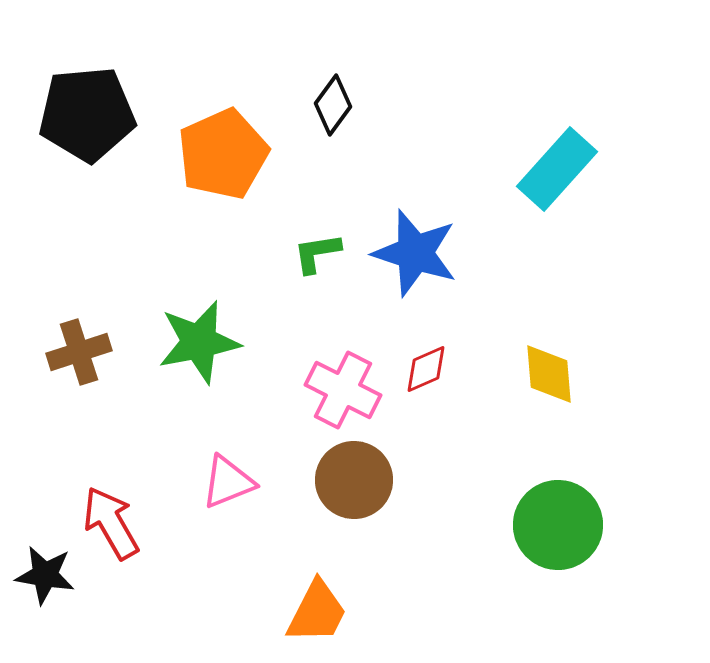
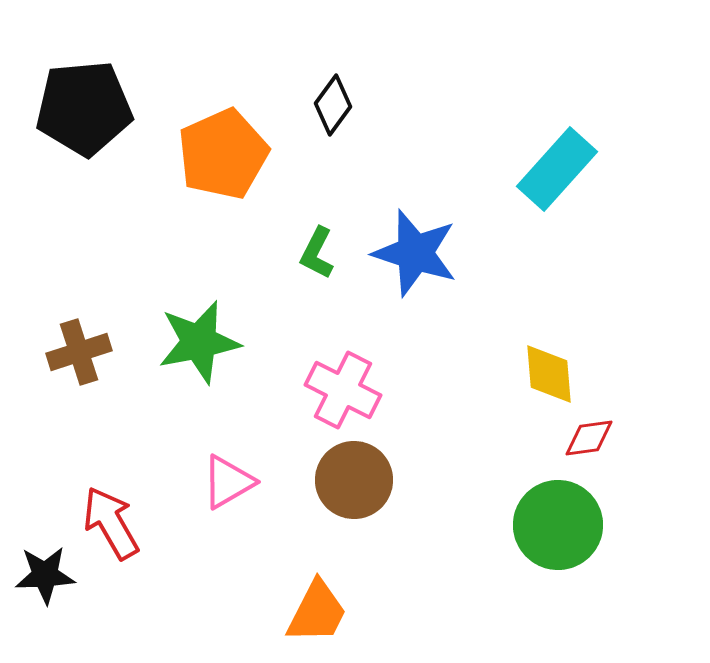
black pentagon: moved 3 px left, 6 px up
green L-shape: rotated 54 degrees counterclockwise
red diamond: moved 163 px right, 69 px down; rotated 16 degrees clockwise
pink triangle: rotated 8 degrees counterclockwise
black star: rotated 12 degrees counterclockwise
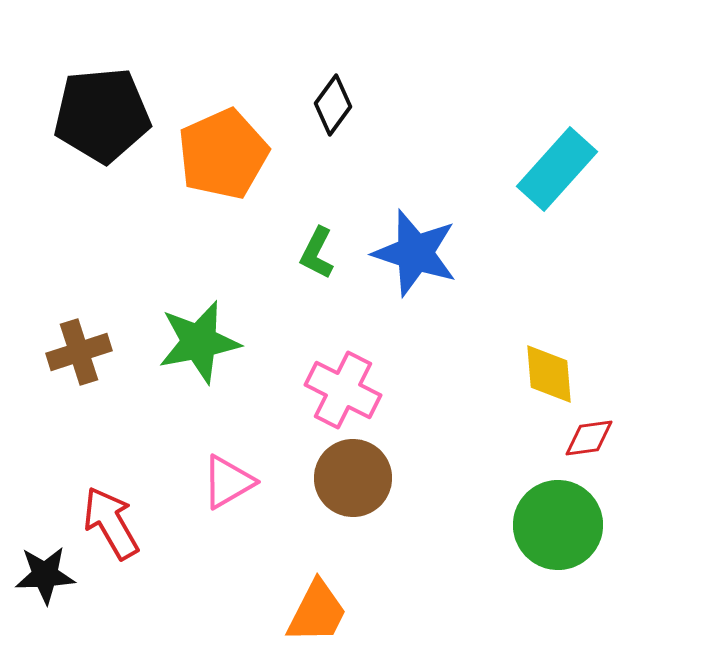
black pentagon: moved 18 px right, 7 px down
brown circle: moved 1 px left, 2 px up
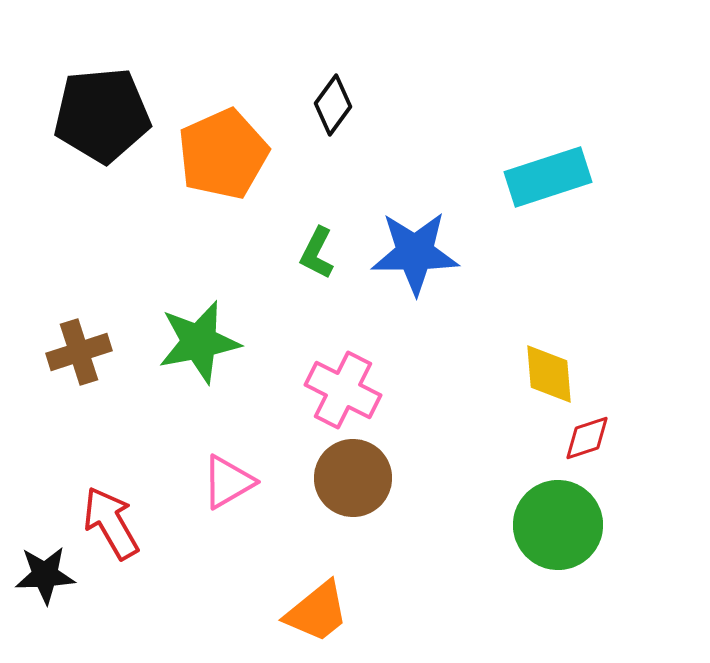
cyan rectangle: moved 9 px left, 8 px down; rotated 30 degrees clockwise
blue star: rotated 18 degrees counterclockwise
red diamond: moved 2 px left; rotated 10 degrees counterclockwise
orange trapezoid: rotated 24 degrees clockwise
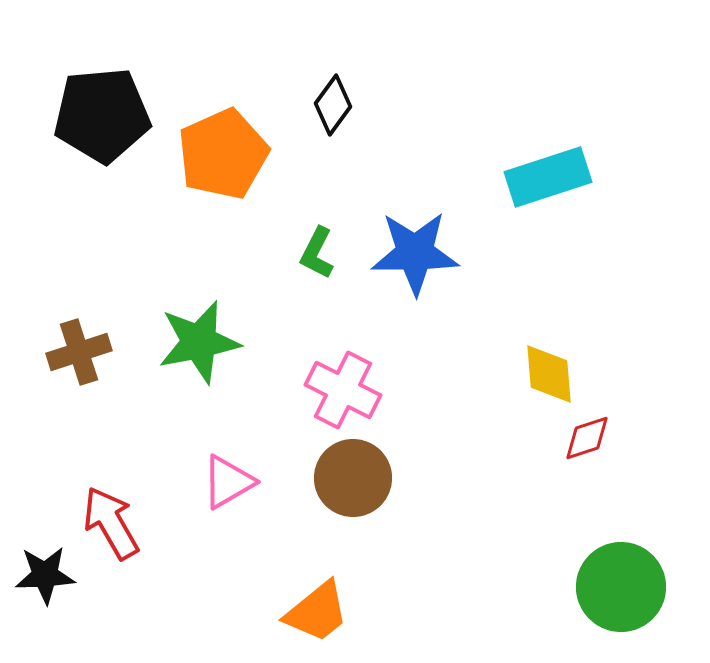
green circle: moved 63 px right, 62 px down
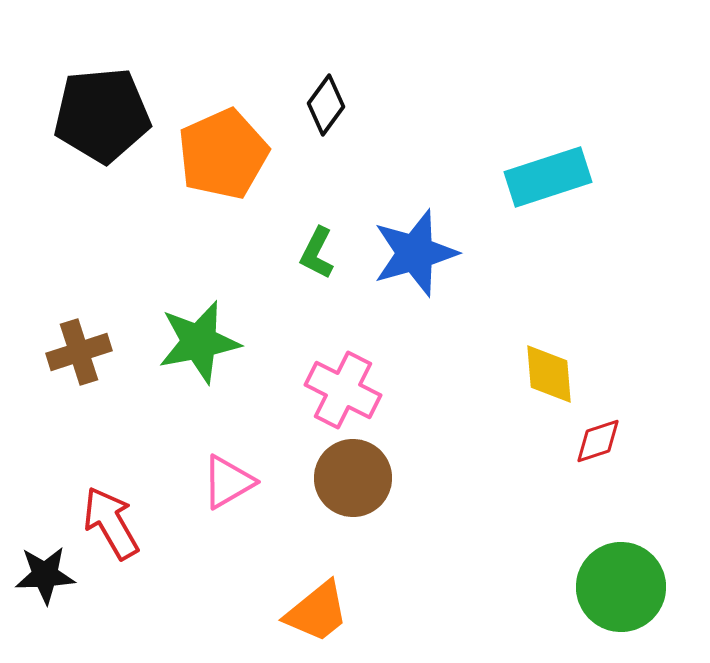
black diamond: moved 7 px left
blue star: rotated 16 degrees counterclockwise
red diamond: moved 11 px right, 3 px down
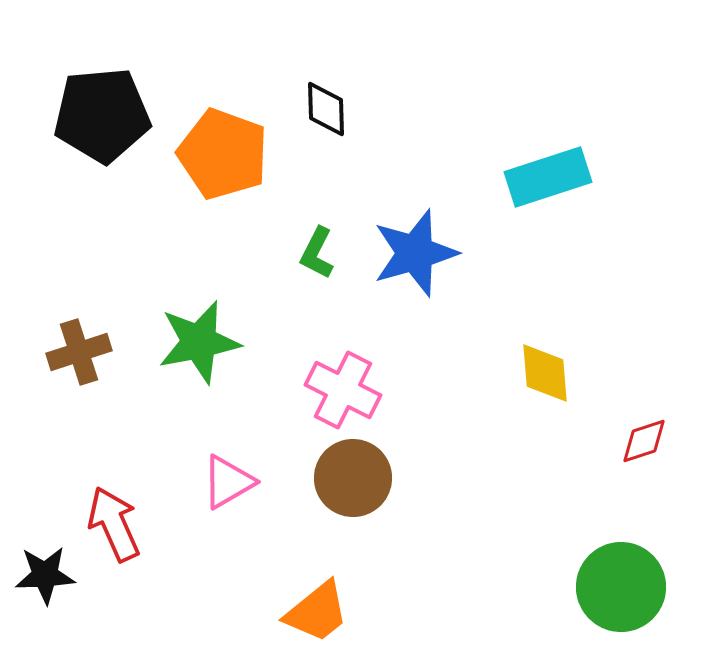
black diamond: moved 4 px down; rotated 38 degrees counterclockwise
orange pentagon: rotated 28 degrees counterclockwise
yellow diamond: moved 4 px left, 1 px up
red diamond: moved 46 px right
red arrow: moved 3 px right, 1 px down; rotated 6 degrees clockwise
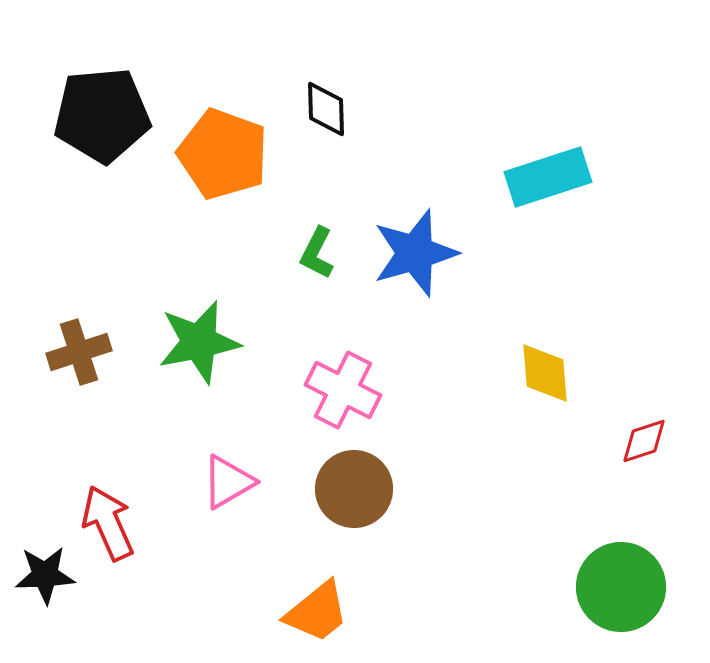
brown circle: moved 1 px right, 11 px down
red arrow: moved 6 px left, 1 px up
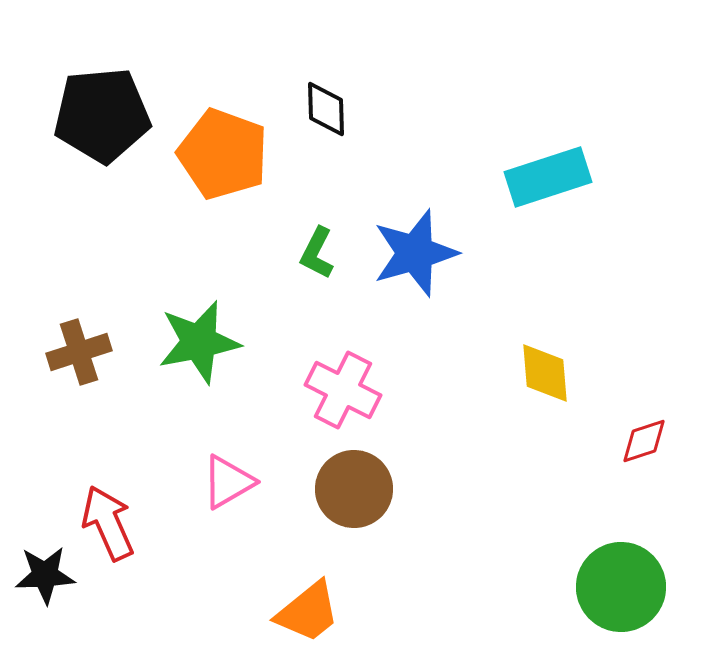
orange trapezoid: moved 9 px left
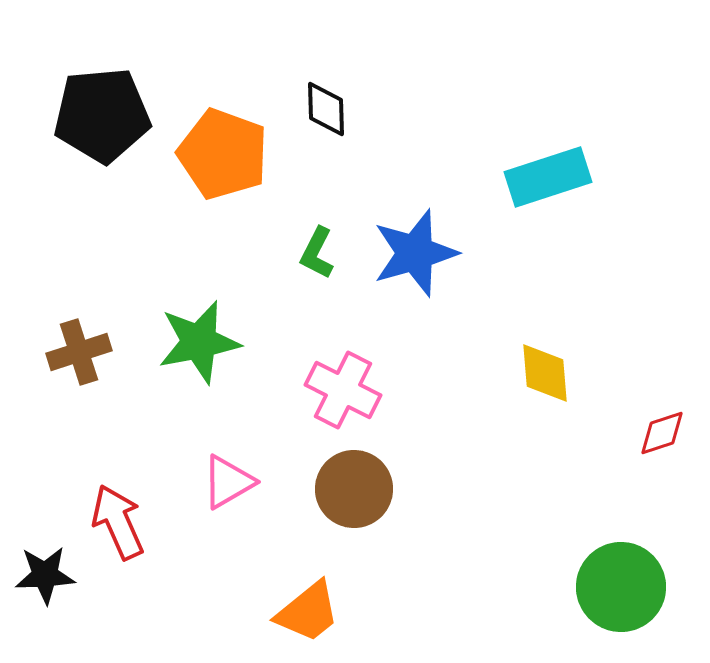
red diamond: moved 18 px right, 8 px up
red arrow: moved 10 px right, 1 px up
